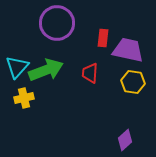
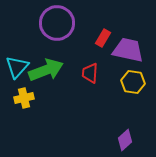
red rectangle: rotated 24 degrees clockwise
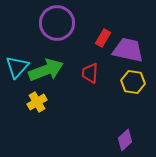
yellow cross: moved 13 px right, 4 px down; rotated 18 degrees counterclockwise
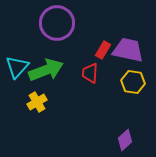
red rectangle: moved 12 px down
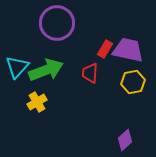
red rectangle: moved 2 px right, 1 px up
yellow hexagon: rotated 20 degrees counterclockwise
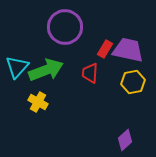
purple circle: moved 8 px right, 4 px down
yellow cross: moved 1 px right; rotated 30 degrees counterclockwise
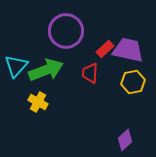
purple circle: moved 1 px right, 4 px down
red rectangle: rotated 18 degrees clockwise
cyan triangle: moved 1 px left, 1 px up
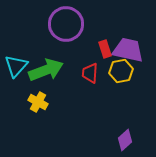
purple circle: moved 7 px up
red rectangle: rotated 66 degrees counterclockwise
yellow hexagon: moved 12 px left, 11 px up
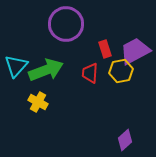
purple trapezoid: moved 7 px right, 1 px down; rotated 40 degrees counterclockwise
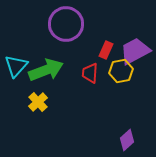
red rectangle: moved 1 px right, 1 px down; rotated 42 degrees clockwise
yellow cross: rotated 18 degrees clockwise
purple diamond: moved 2 px right
